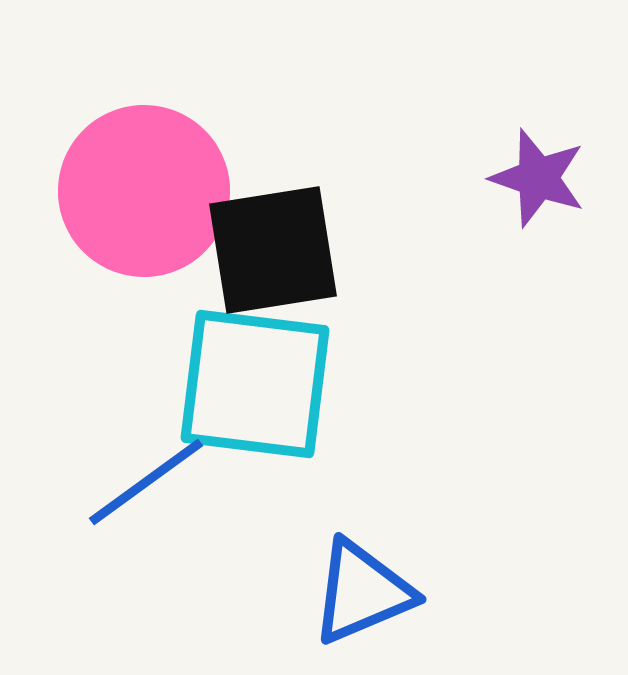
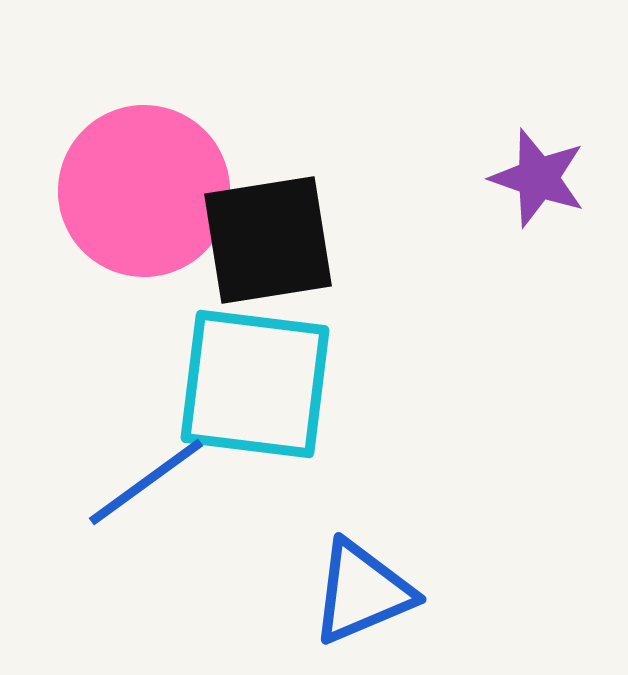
black square: moved 5 px left, 10 px up
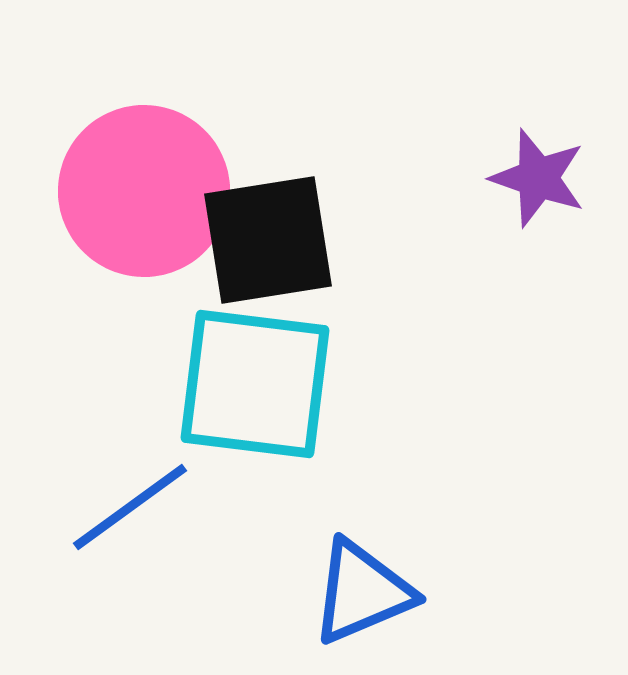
blue line: moved 16 px left, 25 px down
